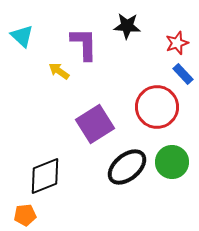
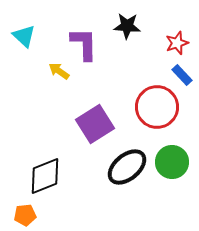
cyan triangle: moved 2 px right
blue rectangle: moved 1 px left, 1 px down
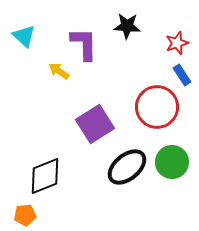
blue rectangle: rotated 10 degrees clockwise
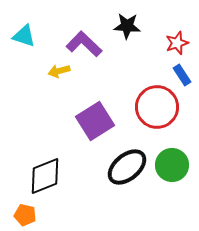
cyan triangle: rotated 25 degrees counterclockwise
purple L-shape: rotated 45 degrees counterclockwise
yellow arrow: rotated 50 degrees counterclockwise
purple square: moved 3 px up
green circle: moved 3 px down
orange pentagon: rotated 20 degrees clockwise
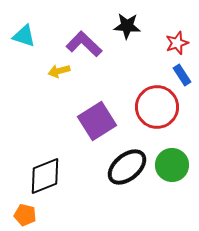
purple square: moved 2 px right
